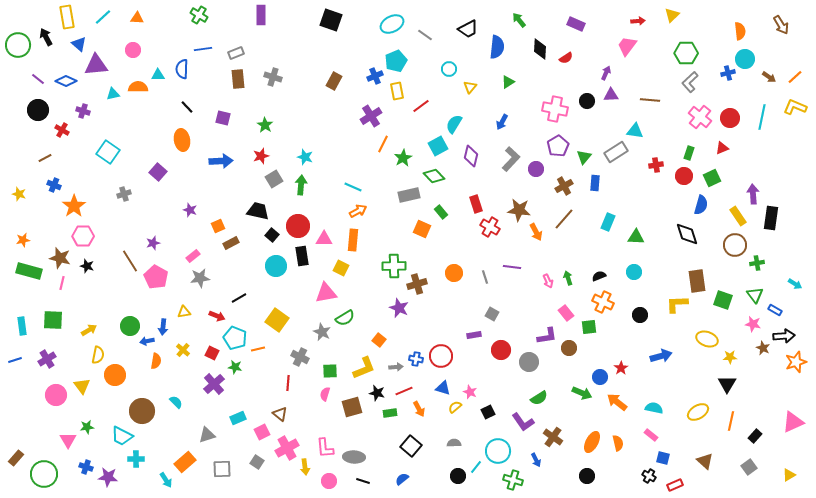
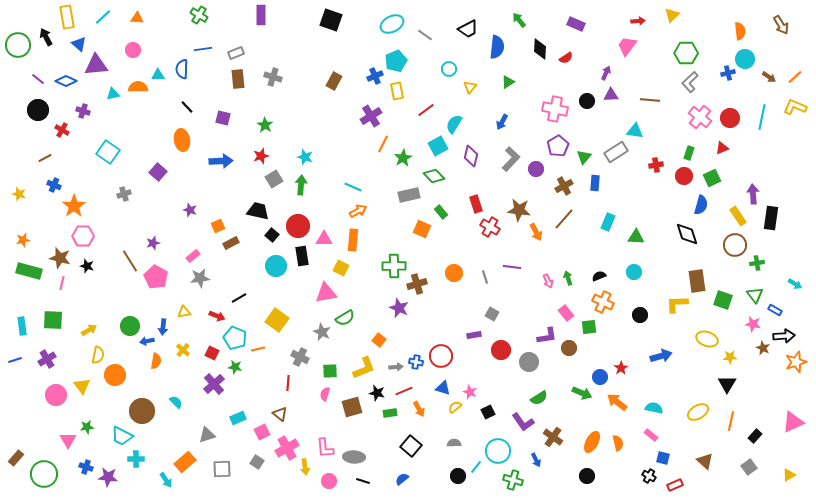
red line at (421, 106): moved 5 px right, 4 px down
blue cross at (416, 359): moved 3 px down
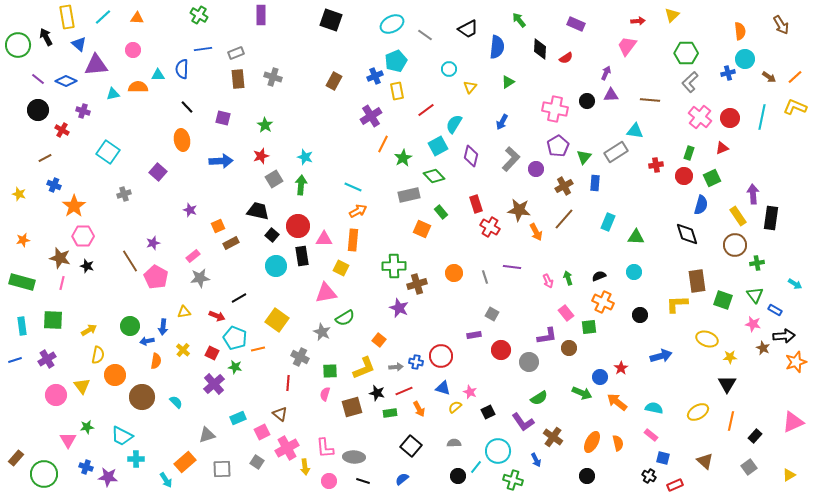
green rectangle at (29, 271): moved 7 px left, 11 px down
brown circle at (142, 411): moved 14 px up
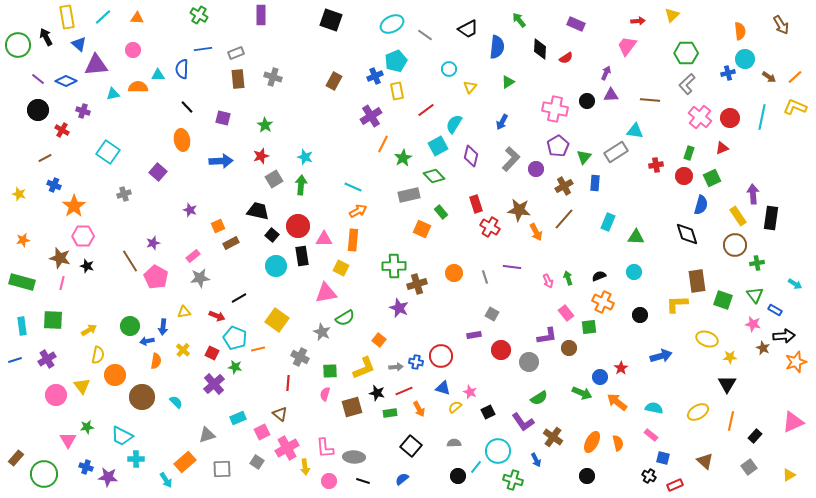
gray L-shape at (690, 82): moved 3 px left, 2 px down
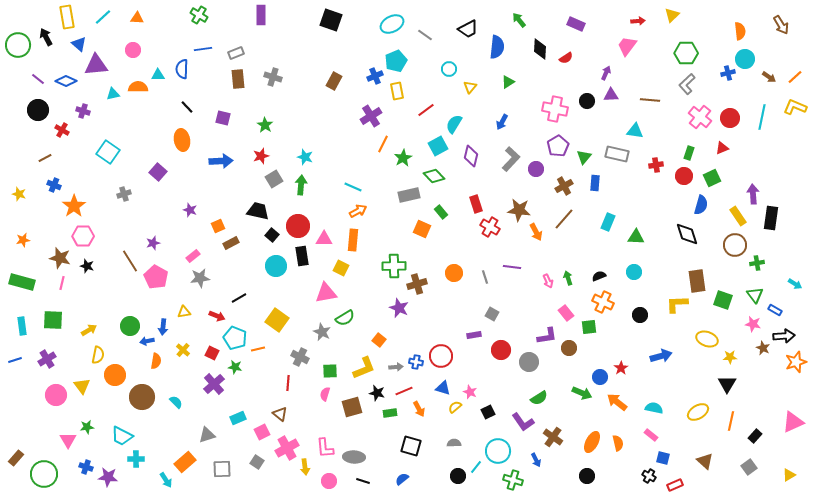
gray rectangle at (616, 152): moved 1 px right, 2 px down; rotated 45 degrees clockwise
black square at (411, 446): rotated 25 degrees counterclockwise
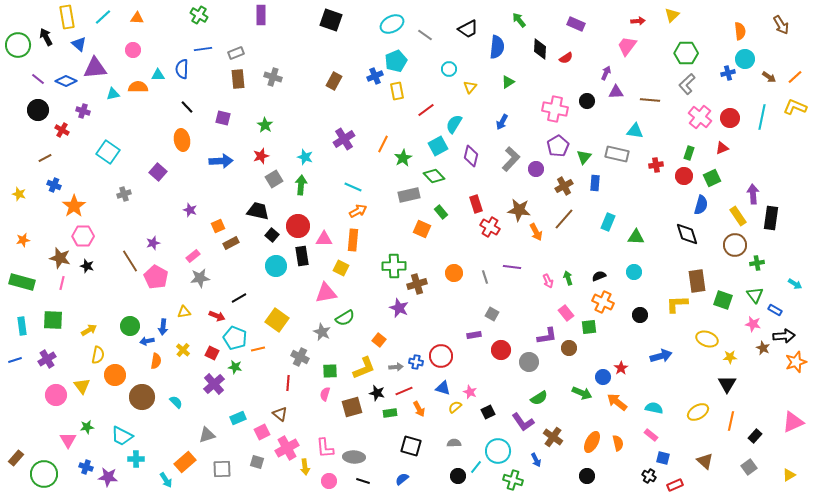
purple triangle at (96, 65): moved 1 px left, 3 px down
purple triangle at (611, 95): moved 5 px right, 3 px up
purple cross at (371, 116): moved 27 px left, 23 px down
blue circle at (600, 377): moved 3 px right
gray square at (257, 462): rotated 16 degrees counterclockwise
